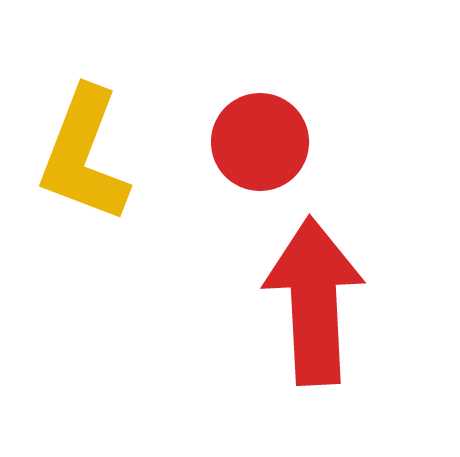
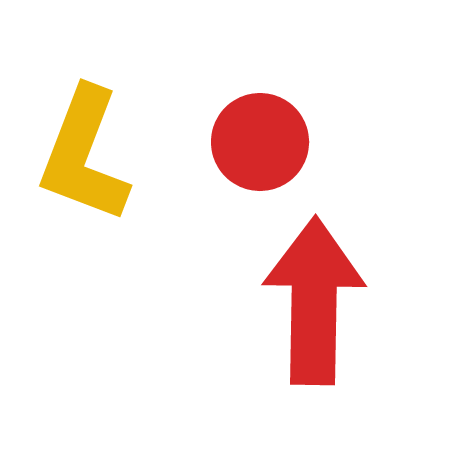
red arrow: rotated 4 degrees clockwise
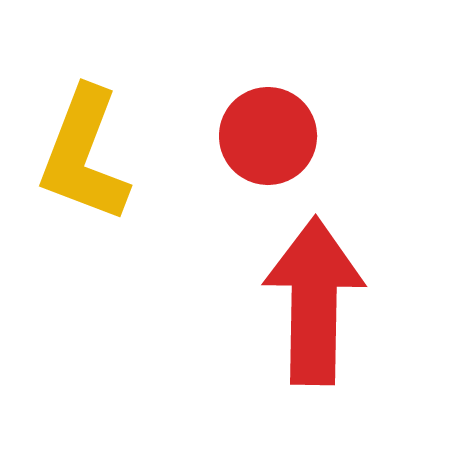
red circle: moved 8 px right, 6 px up
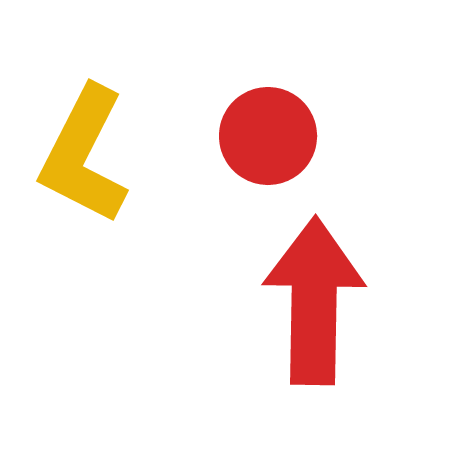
yellow L-shape: rotated 6 degrees clockwise
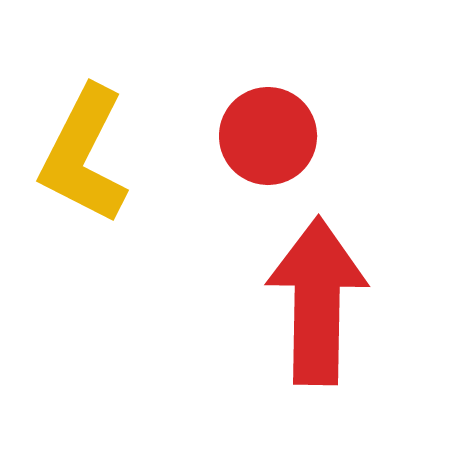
red arrow: moved 3 px right
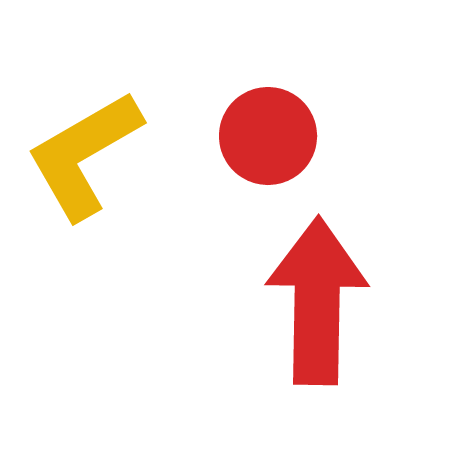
yellow L-shape: rotated 33 degrees clockwise
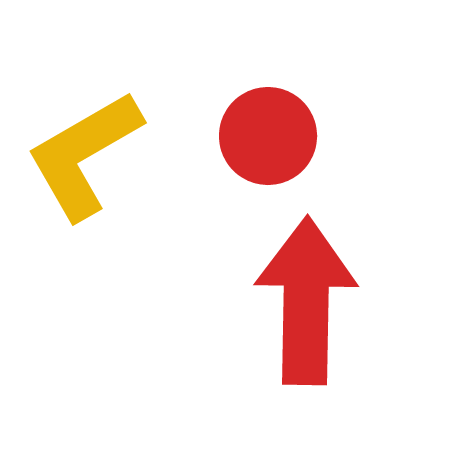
red arrow: moved 11 px left
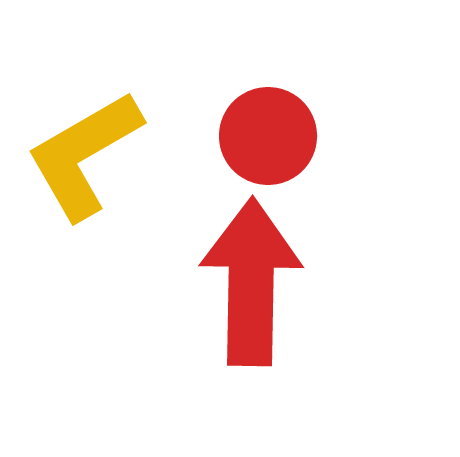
red arrow: moved 55 px left, 19 px up
